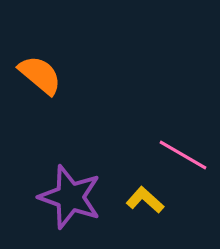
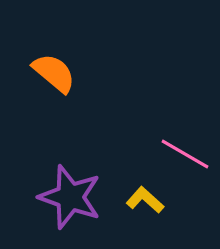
orange semicircle: moved 14 px right, 2 px up
pink line: moved 2 px right, 1 px up
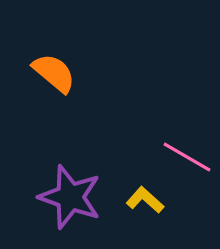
pink line: moved 2 px right, 3 px down
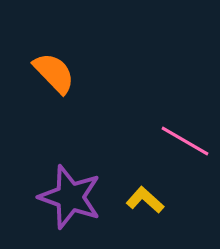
orange semicircle: rotated 6 degrees clockwise
pink line: moved 2 px left, 16 px up
